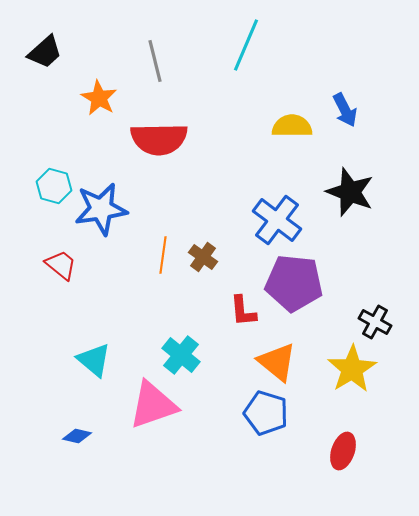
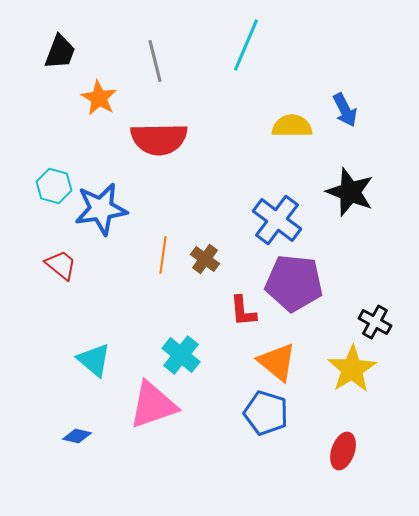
black trapezoid: moved 15 px right; rotated 27 degrees counterclockwise
brown cross: moved 2 px right, 2 px down
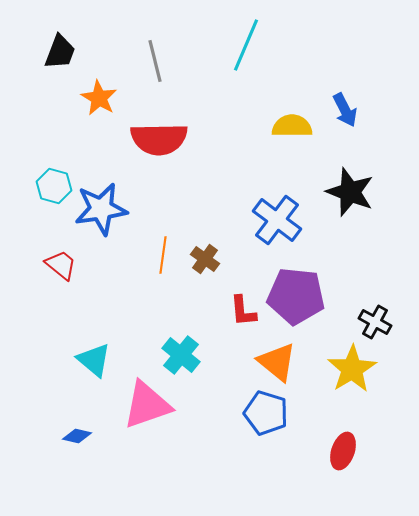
purple pentagon: moved 2 px right, 13 px down
pink triangle: moved 6 px left
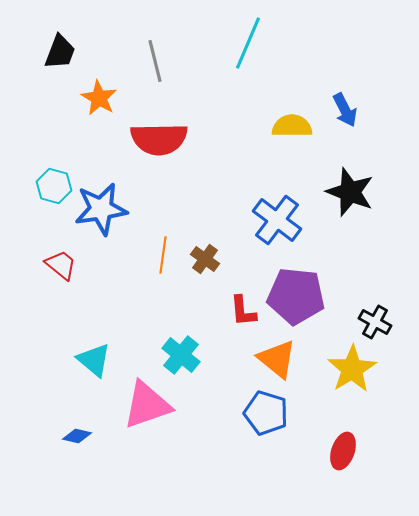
cyan line: moved 2 px right, 2 px up
orange triangle: moved 3 px up
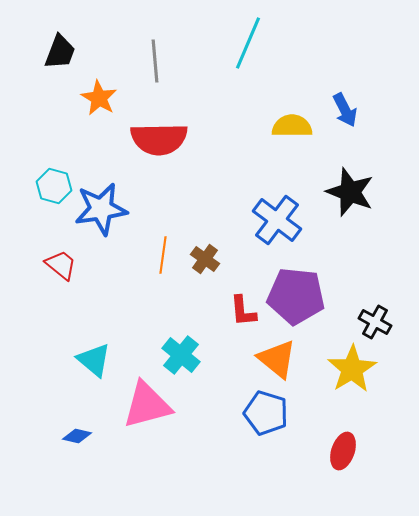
gray line: rotated 9 degrees clockwise
pink triangle: rotated 4 degrees clockwise
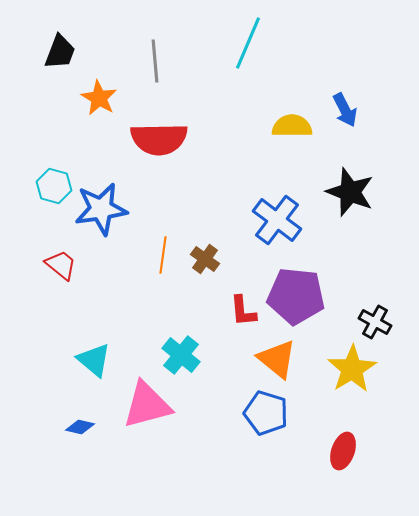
blue diamond: moved 3 px right, 9 px up
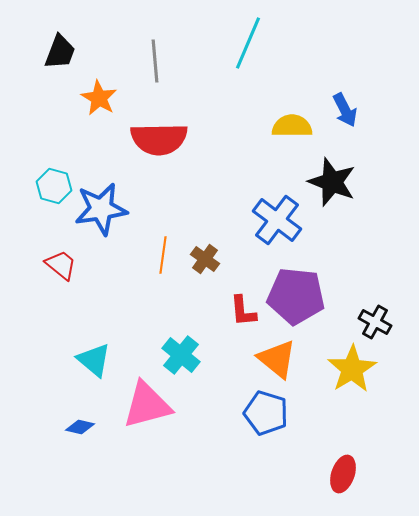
black star: moved 18 px left, 10 px up
red ellipse: moved 23 px down
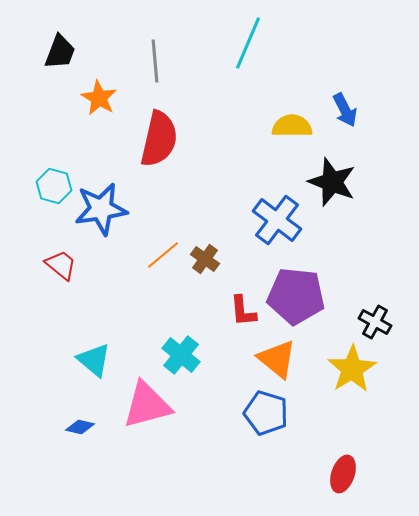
red semicircle: rotated 76 degrees counterclockwise
orange line: rotated 42 degrees clockwise
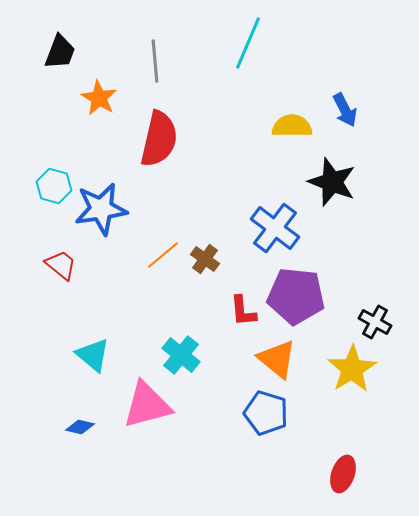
blue cross: moved 2 px left, 8 px down
cyan triangle: moved 1 px left, 5 px up
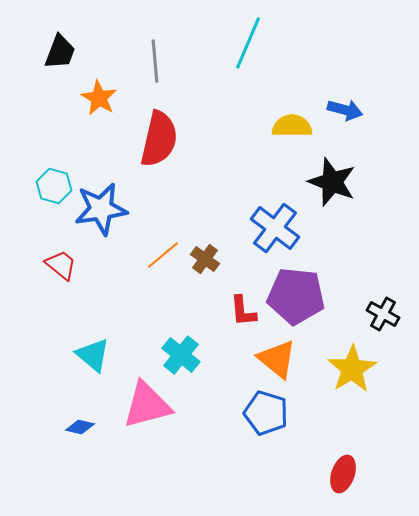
blue arrow: rotated 48 degrees counterclockwise
black cross: moved 8 px right, 8 px up
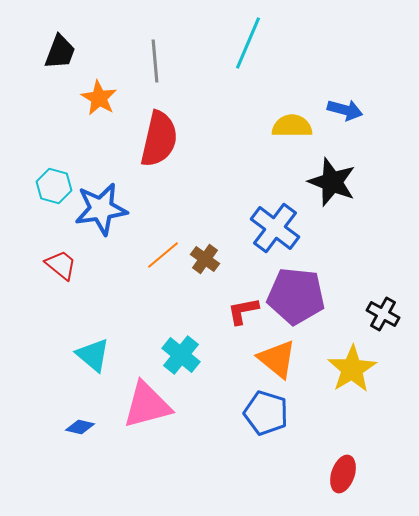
red L-shape: rotated 84 degrees clockwise
